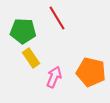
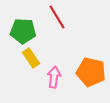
red line: moved 1 px up
pink arrow: rotated 15 degrees counterclockwise
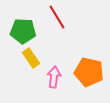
orange pentagon: moved 2 px left
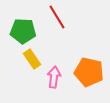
yellow rectangle: moved 1 px right, 1 px down
